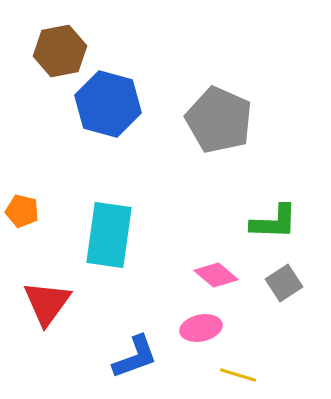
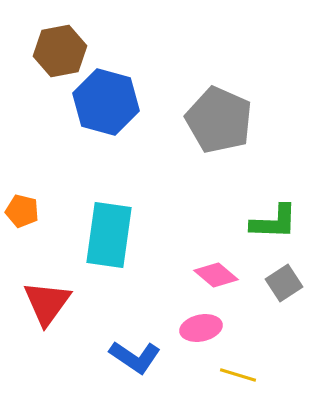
blue hexagon: moved 2 px left, 2 px up
blue L-shape: rotated 54 degrees clockwise
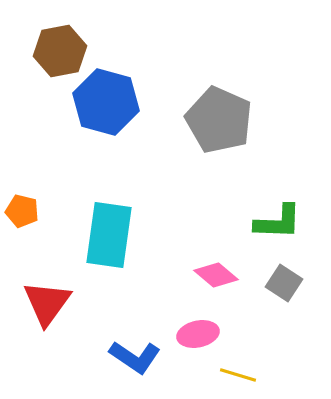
green L-shape: moved 4 px right
gray square: rotated 24 degrees counterclockwise
pink ellipse: moved 3 px left, 6 px down
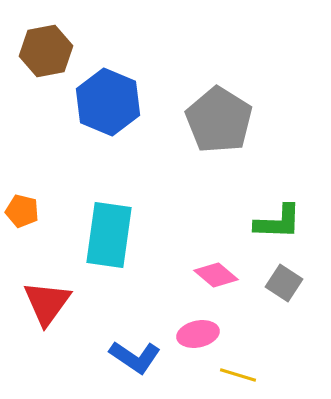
brown hexagon: moved 14 px left
blue hexagon: moved 2 px right; rotated 8 degrees clockwise
gray pentagon: rotated 8 degrees clockwise
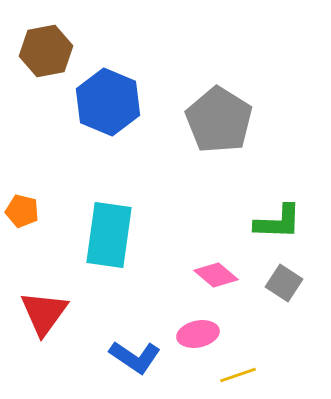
red triangle: moved 3 px left, 10 px down
yellow line: rotated 36 degrees counterclockwise
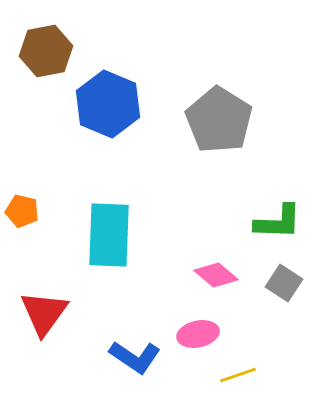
blue hexagon: moved 2 px down
cyan rectangle: rotated 6 degrees counterclockwise
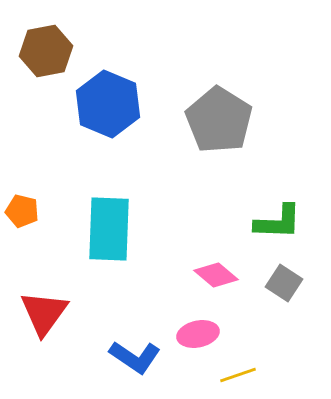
cyan rectangle: moved 6 px up
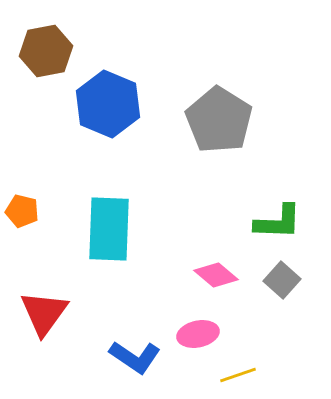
gray square: moved 2 px left, 3 px up; rotated 9 degrees clockwise
